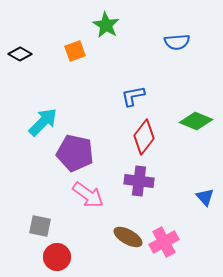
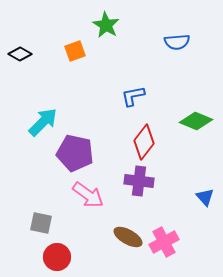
red diamond: moved 5 px down
gray square: moved 1 px right, 3 px up
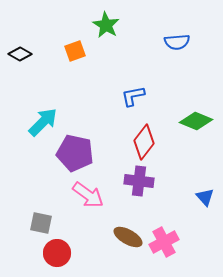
red circle: moved 4 px up
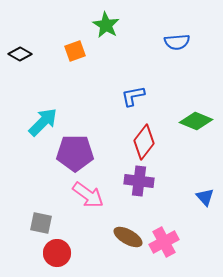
purple pentagon: rotated 12 degrees counterclockwise
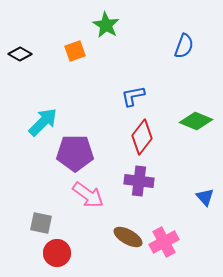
blue semicircle: moved 7 px right, 4 px down; rotated 65 degrees counterclockwise
red diamond: moved 2 px left, 5 px up
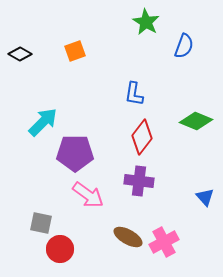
green star: moved 40 px right, 3 px up
blue L-shape: moved 1 px right, 2 px up; rotated 70 degrees counterclockwise
red circle: moved 3 px right, 4 px up
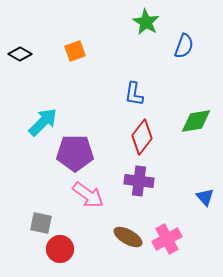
green diamond: rotated 32 degrees counterclockwise
pink cross: moved 3 px right, 3 px up
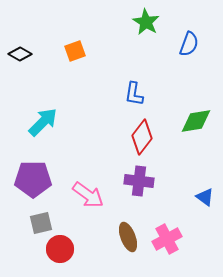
blue semicircle: moved 5 px right, 2 px up
purple pentagon: moved 42 px left, 26 px down
blue triangle: rotated 12 degrees counterclockwise
gray square: rotated 25 degrees counterclockwise
brown ellipse: rotated 40 degrees clockwise
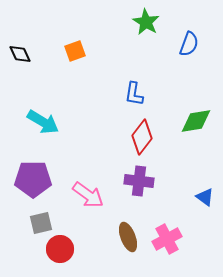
black diamond: rotated 35 degrees clockwise
cyan arrow: rotated 76 degrees clockwise
